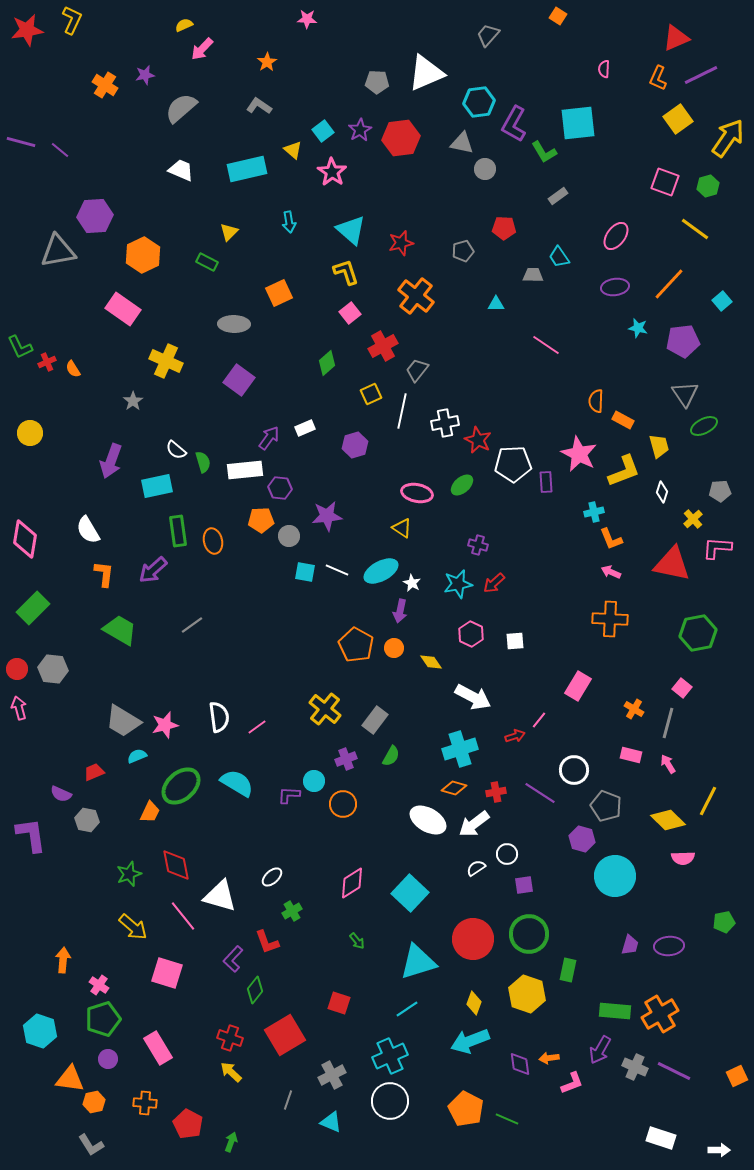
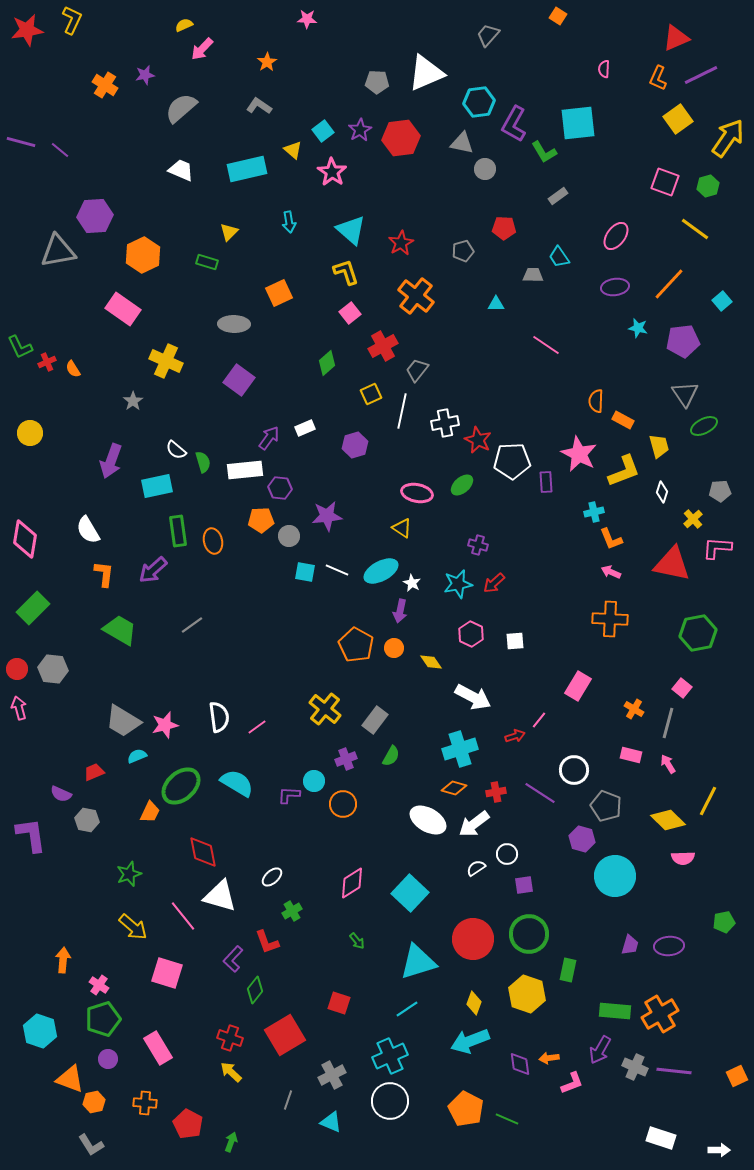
red star at (401, 243): rotated 15 degrees counterclockwise
green rectangle at (207, 262): rotated 10 degrees counterclockwise
white pentagon at (513, 464): moved 1 px left, 3 px up
red diamond at (176, 865): moved 27 px right, 13 px up
purple line at (674, 1071): rotated 20 degrees counterclockwise
orange triangle at (70, 1079): rotated 12 degrees clockwise
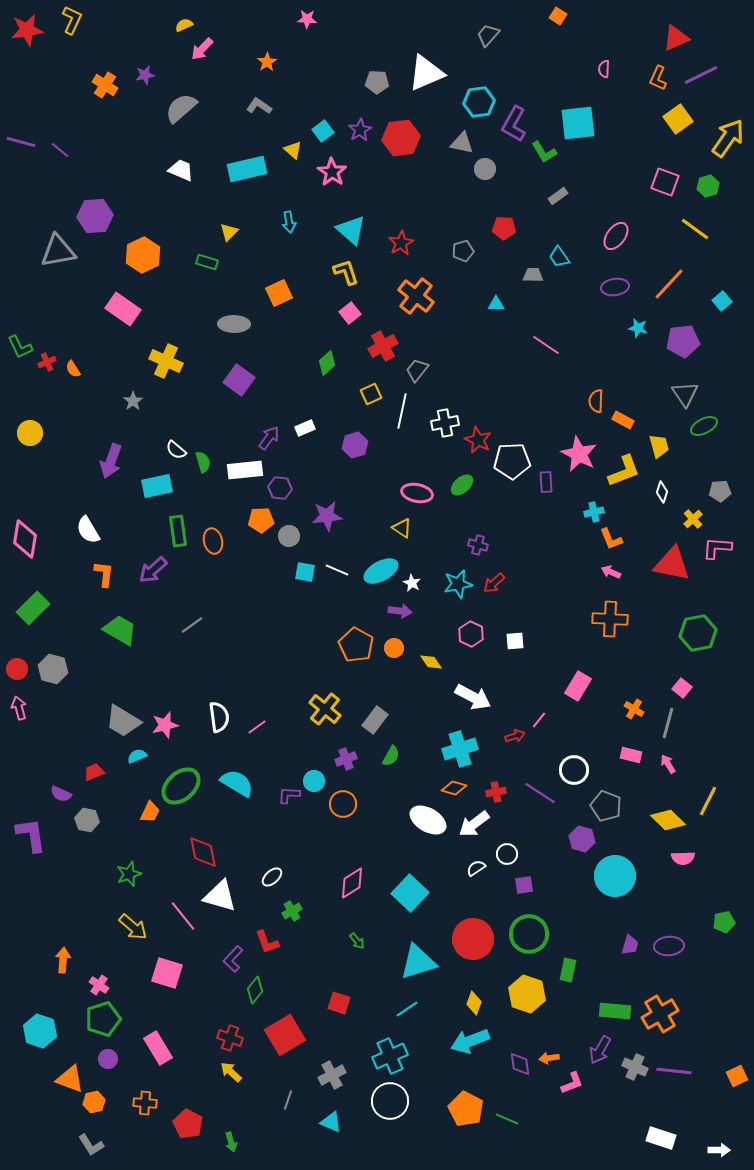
purple arrow at (400, 611): rotated 95 degrees counterclockwise
gray hexagon at (53, 669): rotated 8 degrees clockwise
green arrow at (231, 1142): rotated 144 degrees clockwise
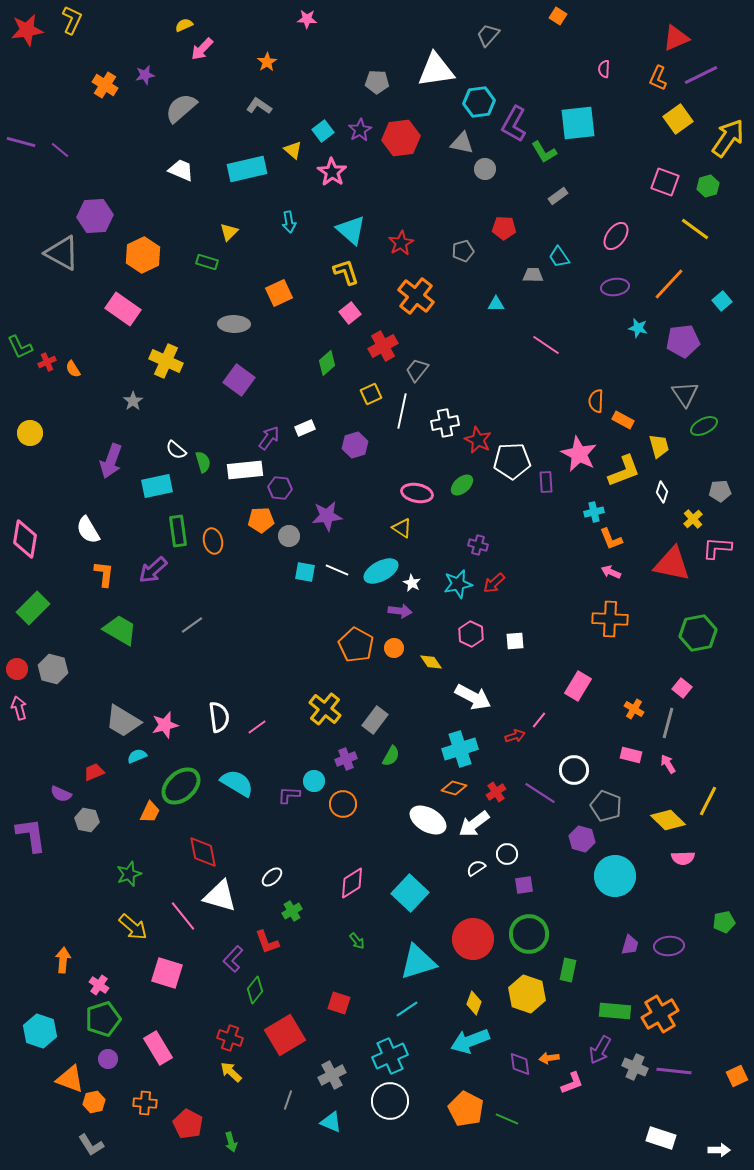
white triangle at (426, 73): moved 10 px right, 3 px up; rotated 15 degrees clockwise
gray triangle at (58, 251): moved 4 px right, 2 px down; rotated 39 degrees clockwise
red cross at (496, 792): rotated 24 degrees counterclockwise
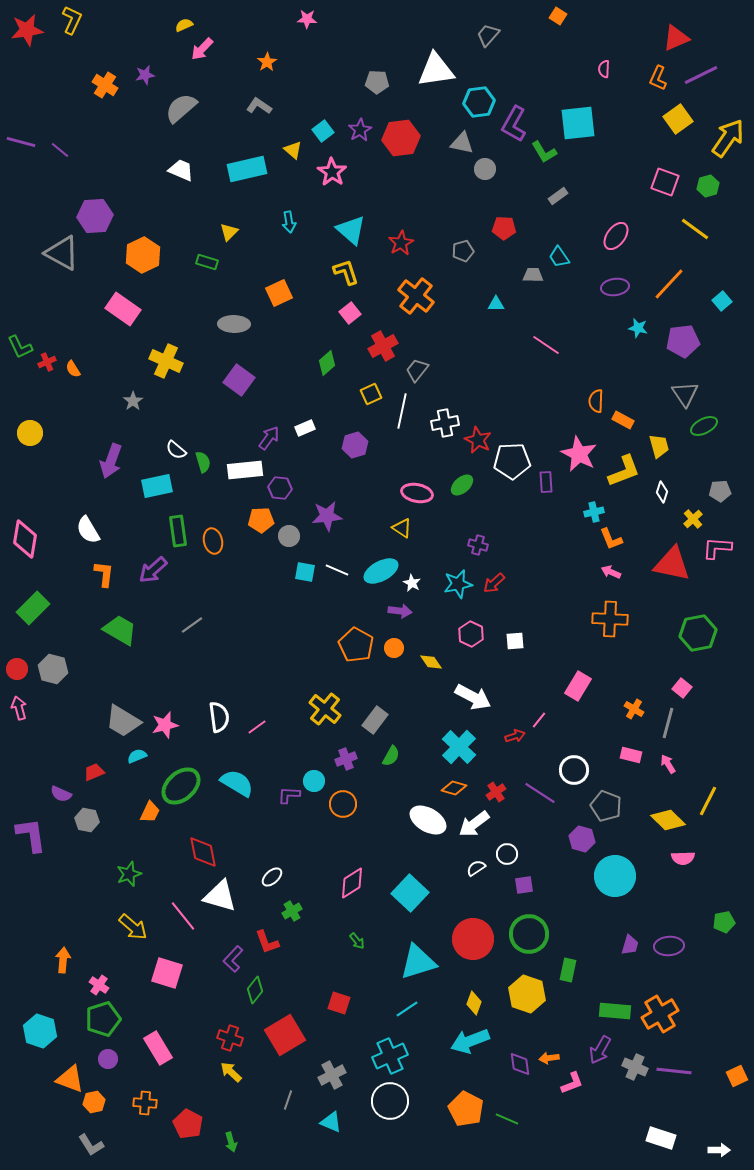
cyan cross at (460, 749): moved 1 px left, 2 px up; rotated 28 degrees counterclockwise
